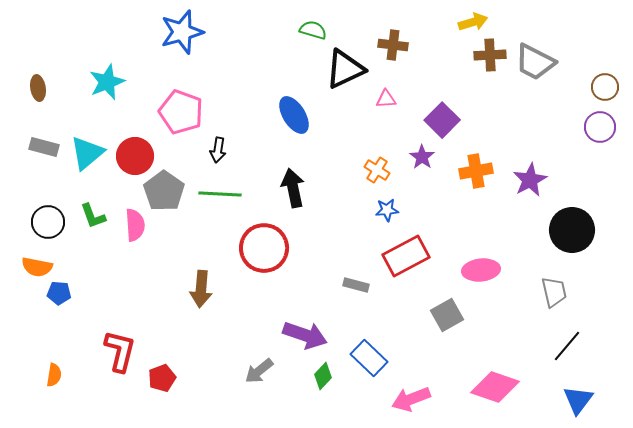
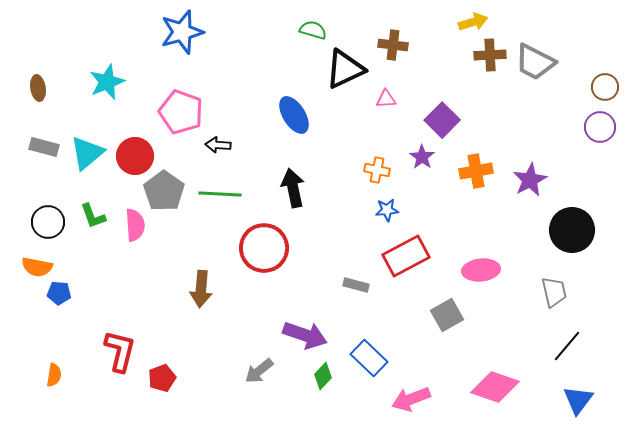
black arrow at (218, 150): moved 5 px up; rotated 85 degrees clockwise
orange cross at (377, 170): rotated 20 degrees counterclockwise
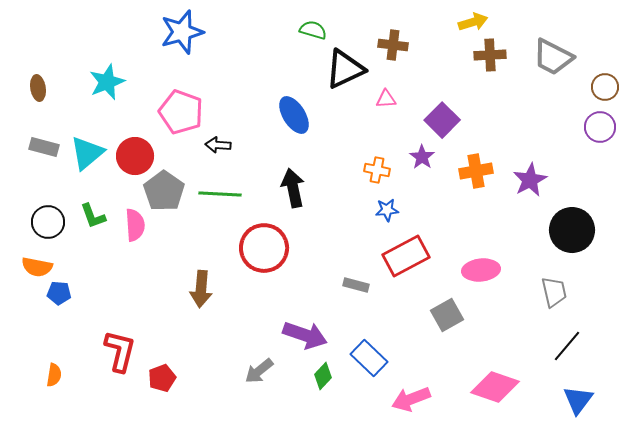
gray trapezoid at (535, 62): moved 18 px right, 5 px up
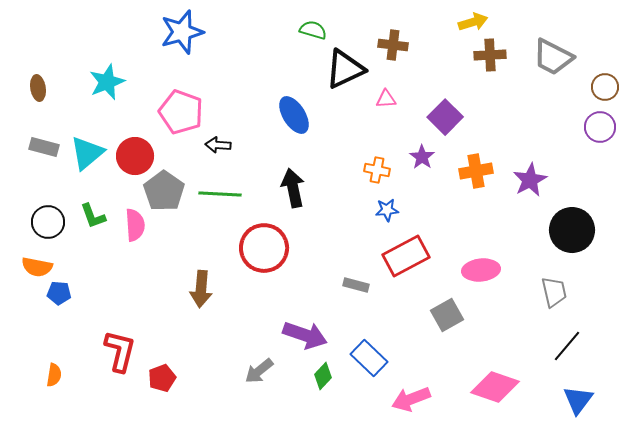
purple square at (442, 120): moved 3 px right, 3 px up
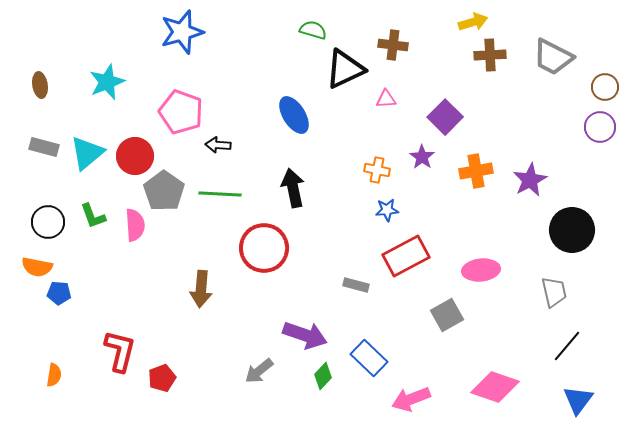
brown ellipse at (38, 88): moved 2 px right, 3 px up
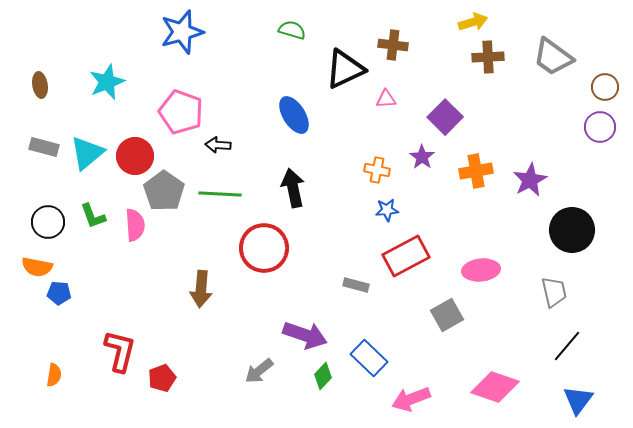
green semicircle at (313, 30): moved 21 px left
brown cross at (490, 55): moved 2 px left, 2 px down
gray trapezoid at (553, 57): rotated 9 degrees clockwise
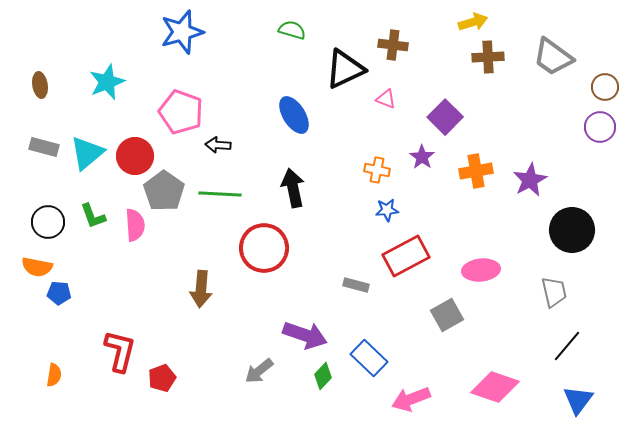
pink triangle at (386, 99): rotated 25 degrees clockwise
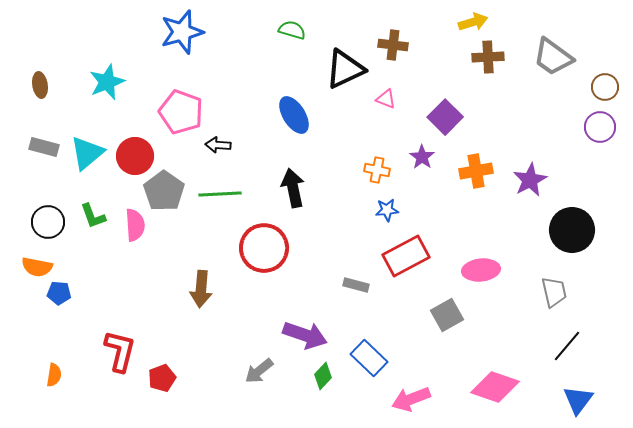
green line at (220, 194): rotated 6 degrees counterclockwise
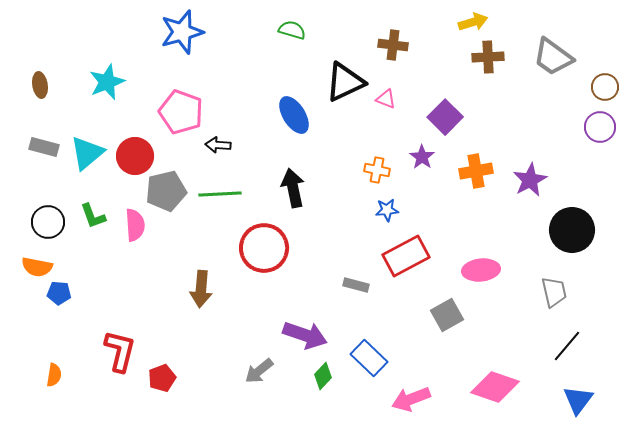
black triangle at (345, 69): moved 13 px down
gray pentagon at (164, 191): moved 2 px right; rotated 24 degrees clockwise
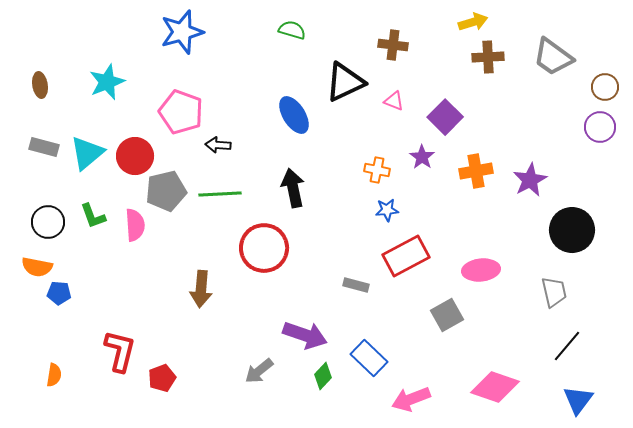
pink triangle at (386, 99): moved 8 px right, 2 px down
